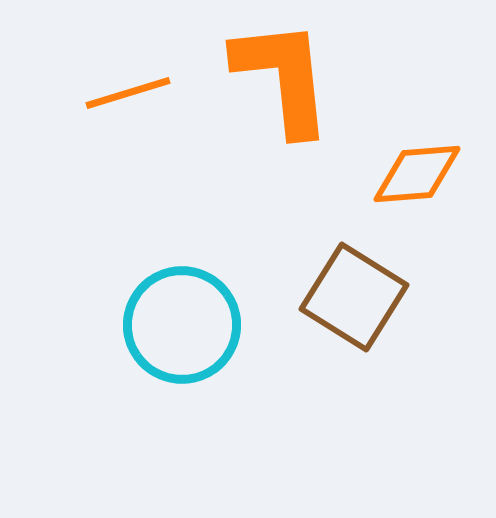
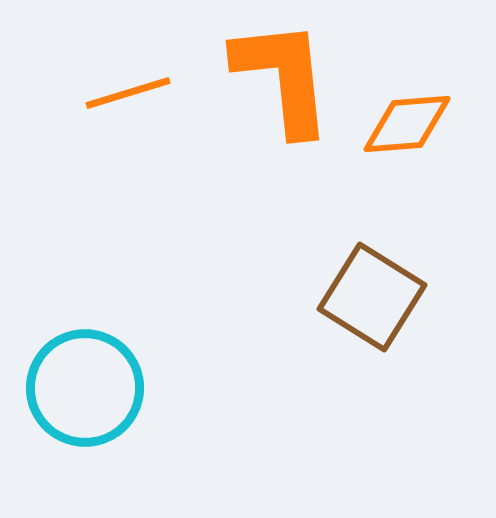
orange diamond: moved 10 px left, 50 px up
brown square: moved 18 px right
cyan circle: moved 97 px left, 63 px down
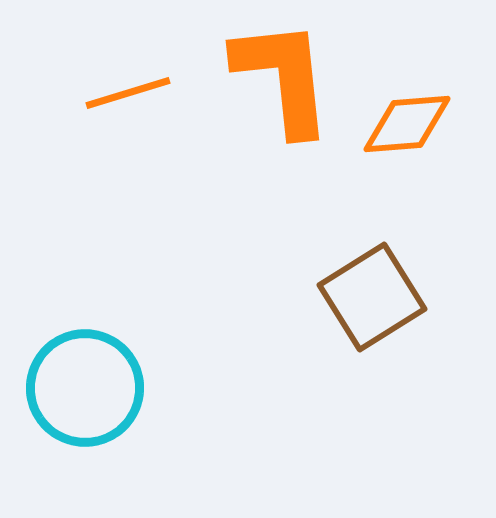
brown square: rotated 26 degrees clockwise
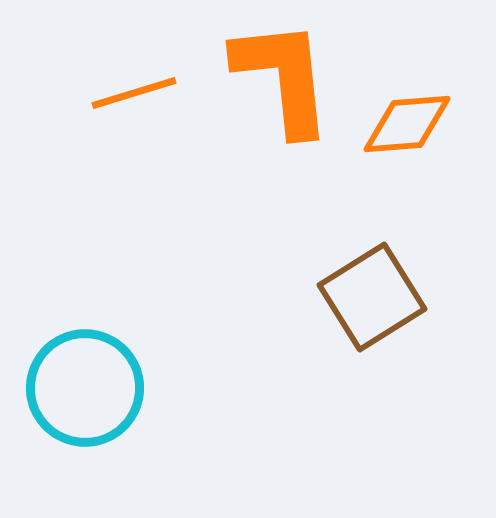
orange line: moved 6 px right
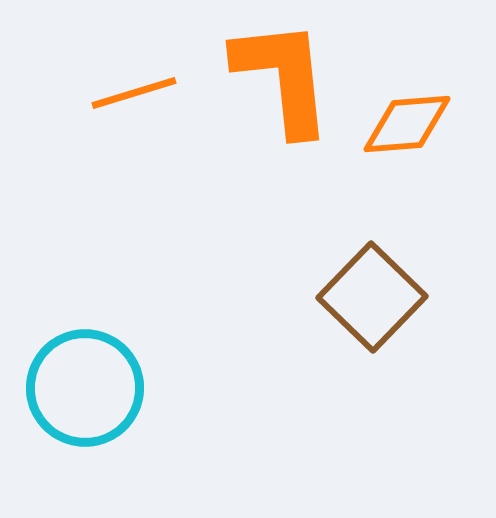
brown square: rotated 14 degrees counterclockwise
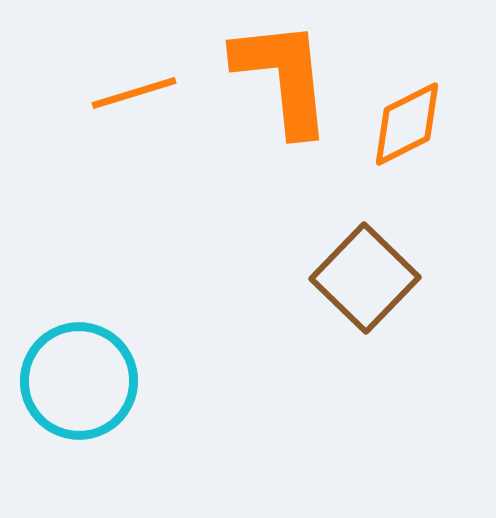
orange diamond: rotated 22 degrees counterclockwise
brown square: moved 7 px left, 19 px up
cyan circle: moved 6 px left, 7 px up
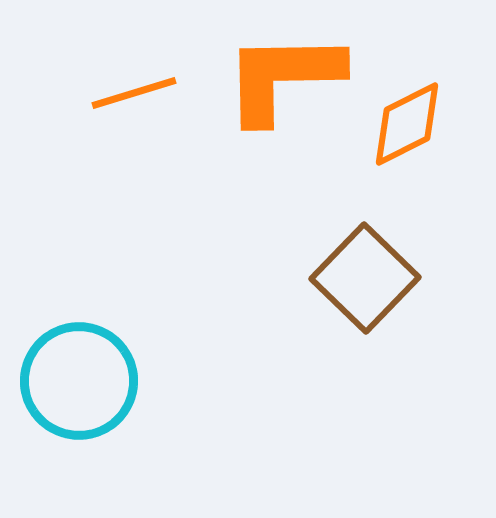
orange L-shape: rotated 85 degrees counterclockwise
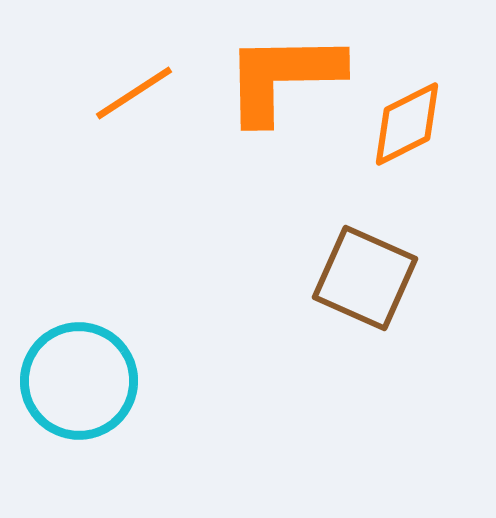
orange line: rotated 16 degrees counterclockwise
brown square: rotated 20 degrees counterclockwise
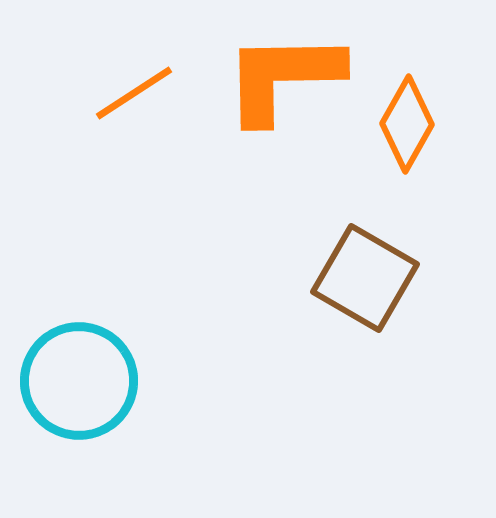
orange diamond: rotated 34 degrees counterclockwise
brown square: rotated 6 degrees clockwise
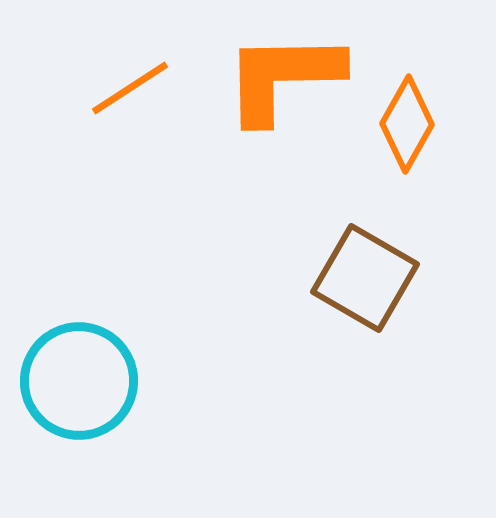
orange line: moved 4 px left, 5 px up
